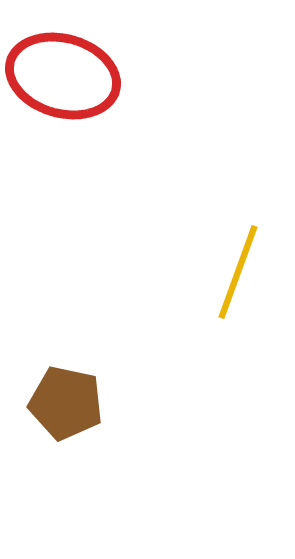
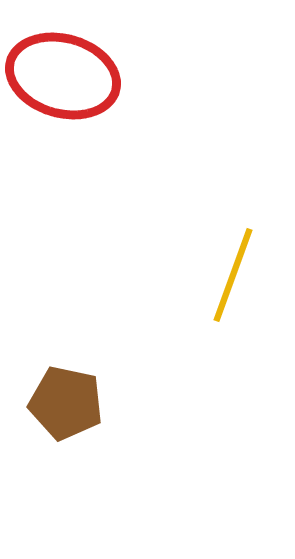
yellow line: moved 5 px left, 3 px down
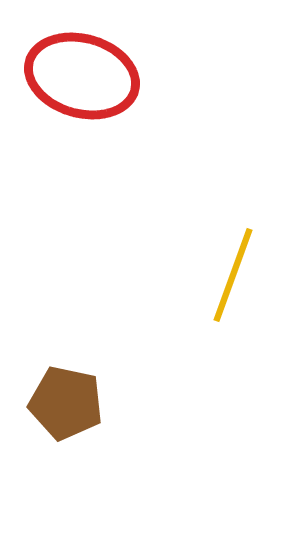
red ellipse: moved 19 px right
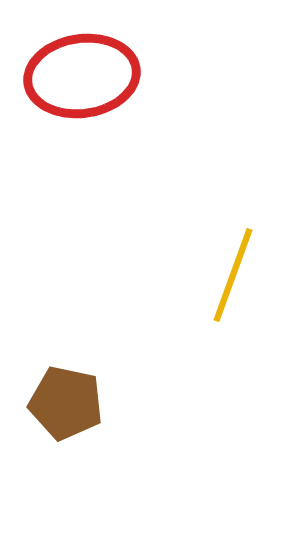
red ellipse: rotated 24 degrees counterclockwise
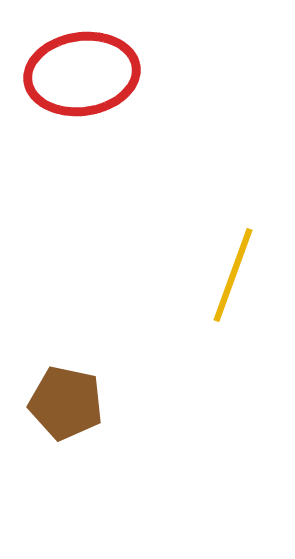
red ellipse: moved 2 px up
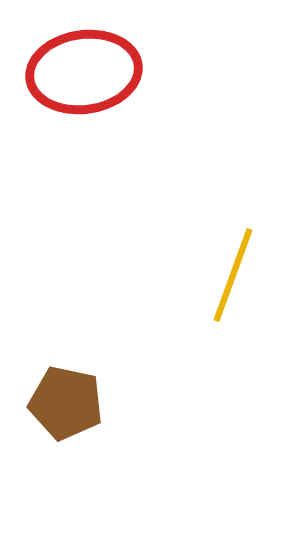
red ellipse: moved 2 px right, 2 px up
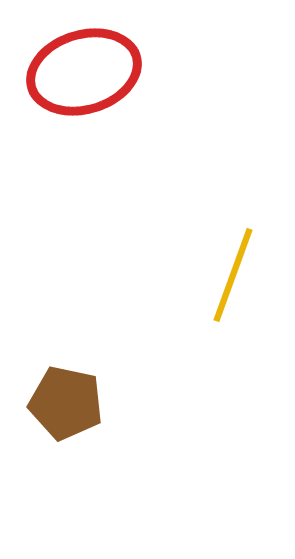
red ellipse: rotated 9 degrees counterclockwise
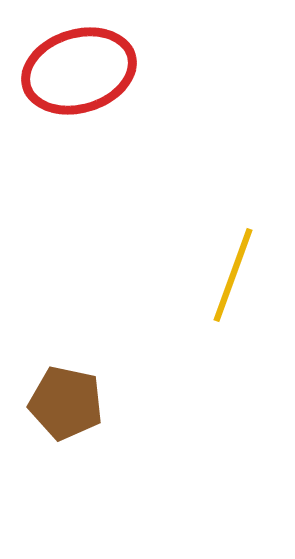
red ellipse: moved 5 px left, 1 px up
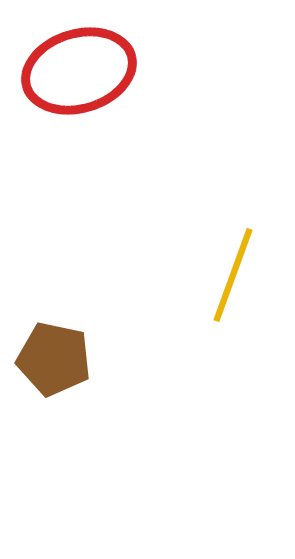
brown pentagon: moved 12 px left, 44 px up
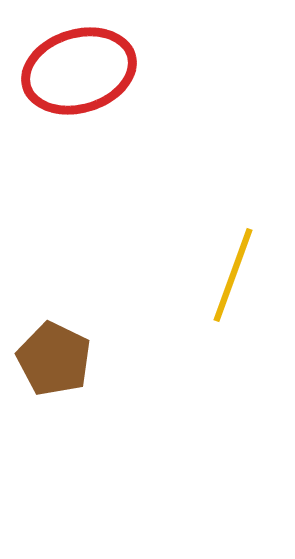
brown pentagon: rotated 14 degrees clockwise
